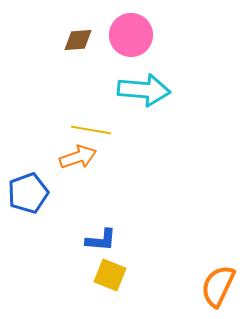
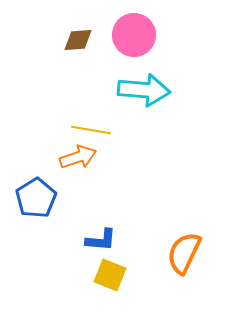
pink circle: moved 3 px right
blue pentagon: moved 8 px right, 5 px down; rotated 12 degrees counterclockwise
orange semicircle: moved 34 px left, 33 px up
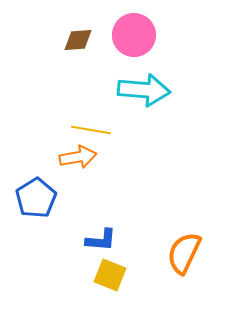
orange arrow: rotated 9 degrees clockwise
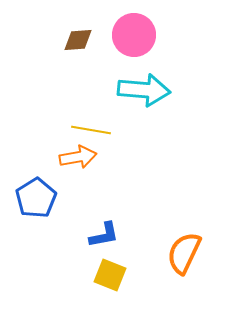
blue L-shape: moved 3 px right, 5 px up; rotated 16 degrees counterclockwise
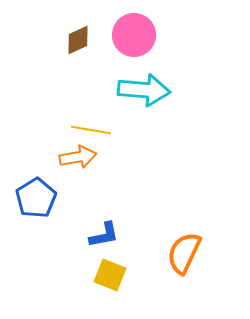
brown diamond: rotated 20 degrees counterclockwise
